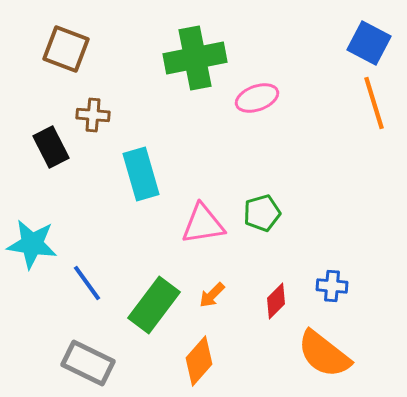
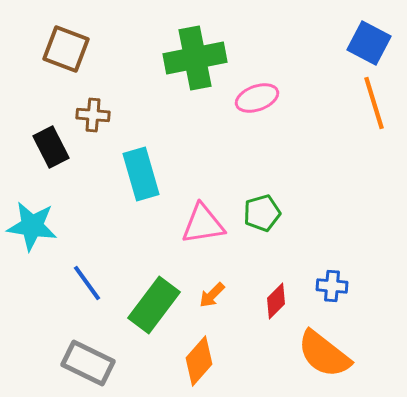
cyan star: moved 18 px up
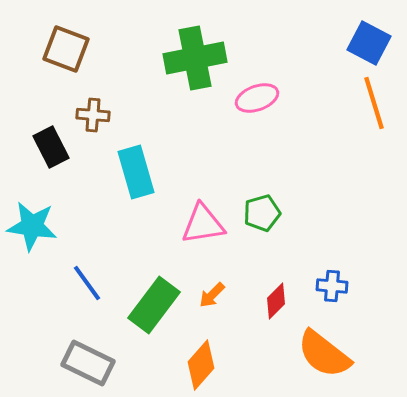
cyan rectangle: moved 5 px left, 2 px up
orange diamond: moved 2 px right, 4 px down
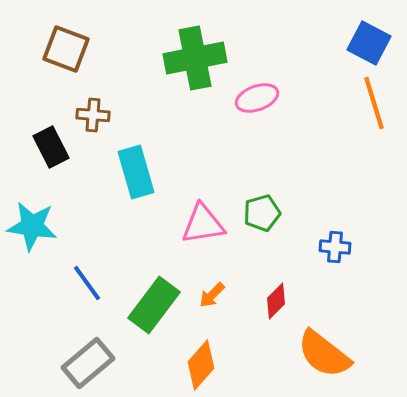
blue cross: moved 3 px right, 39 px up
gray rectangle: rotated 66 degrees counterclockwise
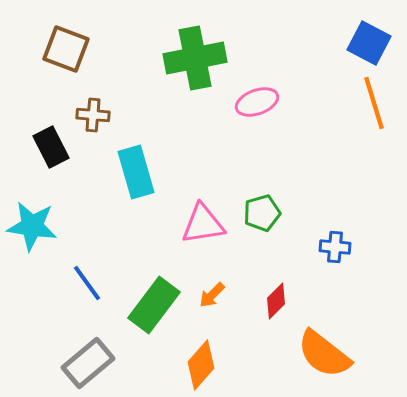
pink ellipse: moved 4 px down
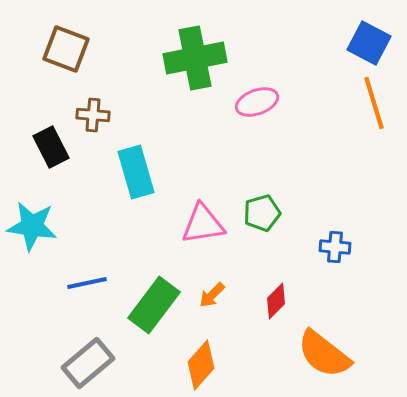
blue line: rotated 66 degrees counterclockwise
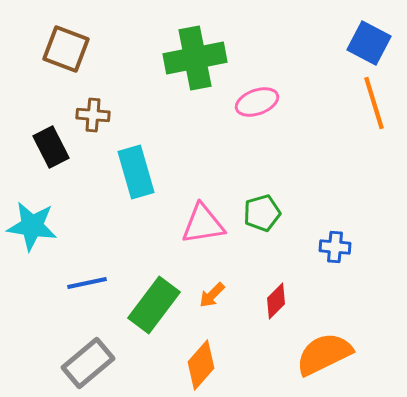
orange semicircle: rotated 116 degrees clockwise
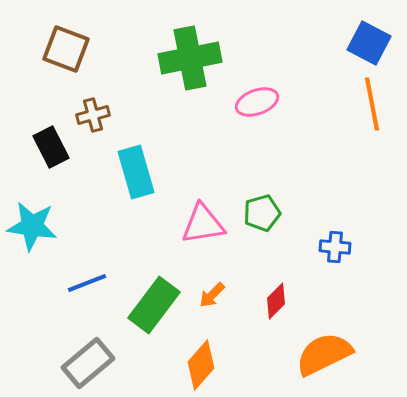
green cross: moved 5 px left
orange line: moved 2 px left, 1 px down; rotated 6 degrees clockwise
brown cross: rotated 20 degrees counterclockwise
blue line: rotated 9 degrees counterclockwise
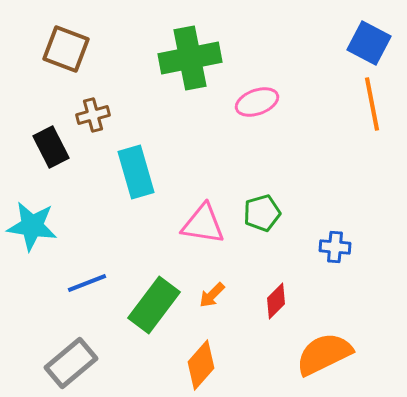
pink triangle: rotated 18 degrees clockwise
gray rectangle: moved 17 px left
